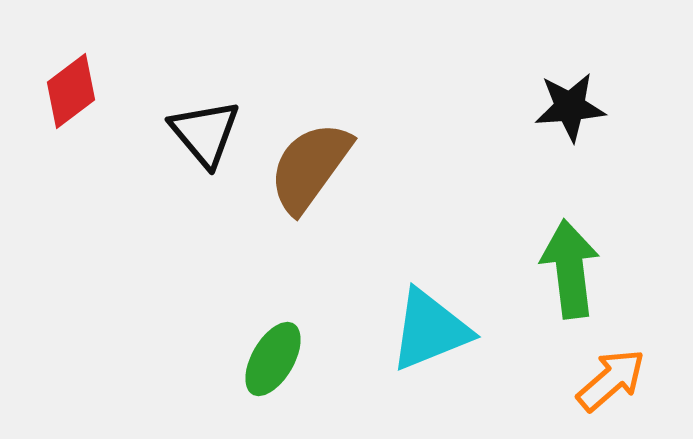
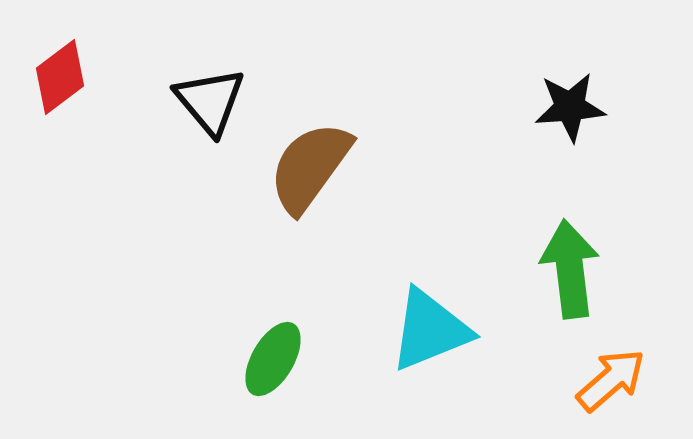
red diamond: moved 11 px left, 14 px up
black triangle: moved 5 px right, 32 px up
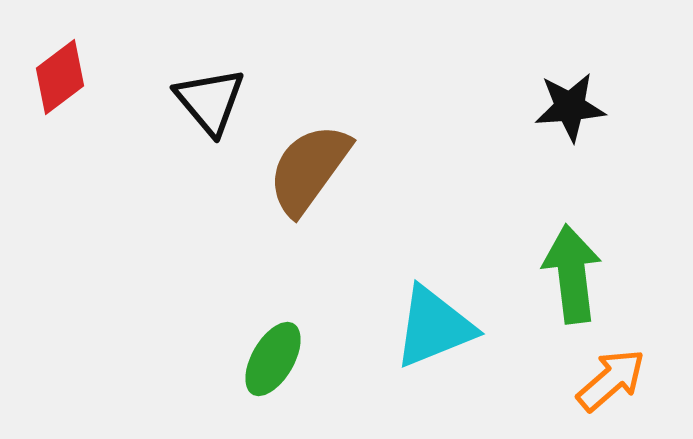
brown semicircle: moved 1 px left, 2 px down
green arrow: moved 2 px right, 5 px down
cyan triangle: moved 4 px right, 3 px up
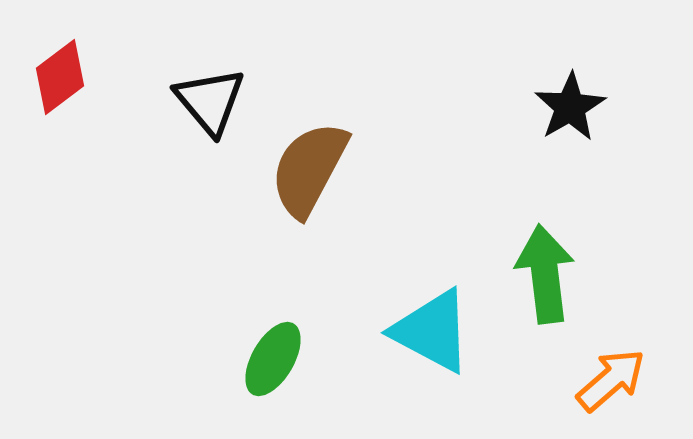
black star: rotated 26 degrees counterclockwise
brown semicircle: rotated 8 degrees counterclockwise
green arrow: moved 27 px left
cyan triangle: moved 2 px left, 4 px down; rotated 50 degrees clockwise
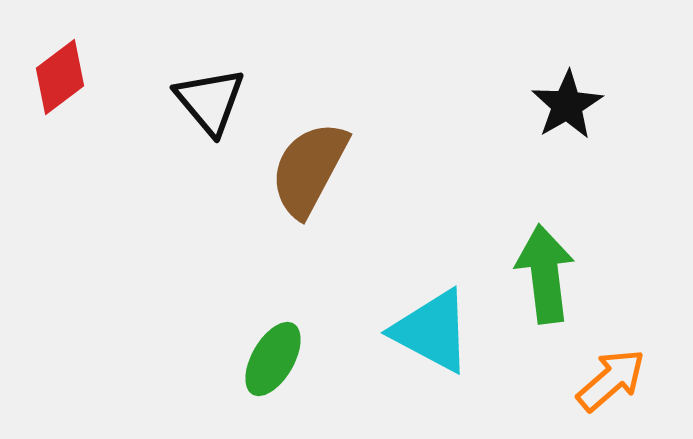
black star: moved 3 px left, 2 px up
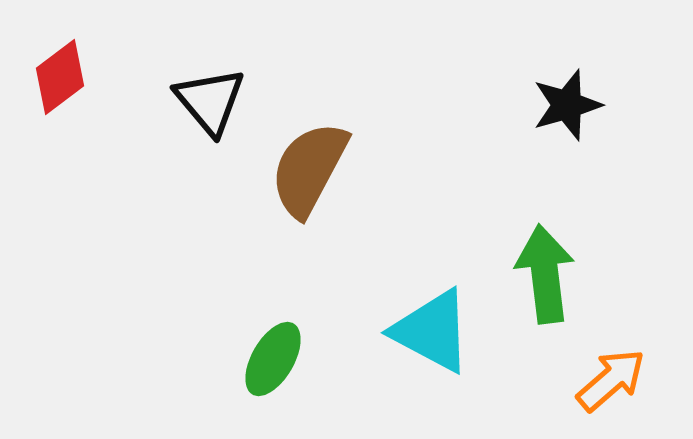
black star: rotated 14 degrees clockwise
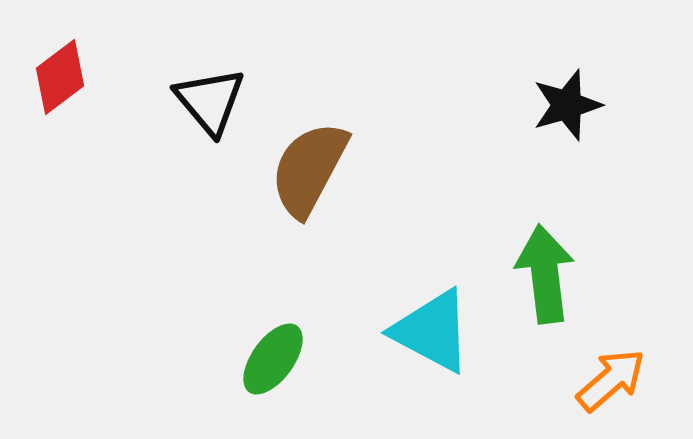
green ellipse: rotated 6 degrees clockwise
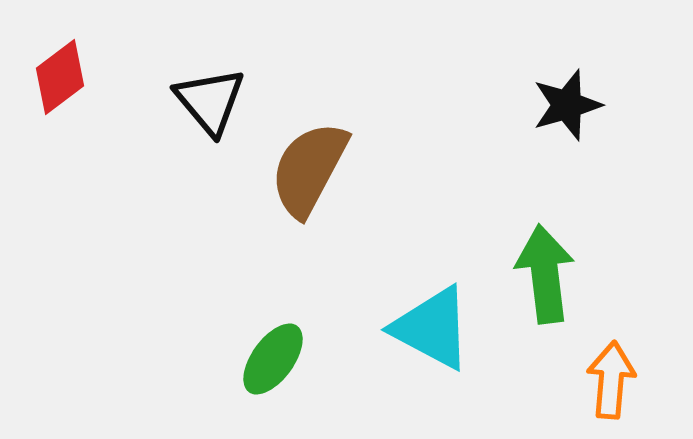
cyan triangle: moved 3 px up
orange arrow: rotated 44 degrees counterclockwise
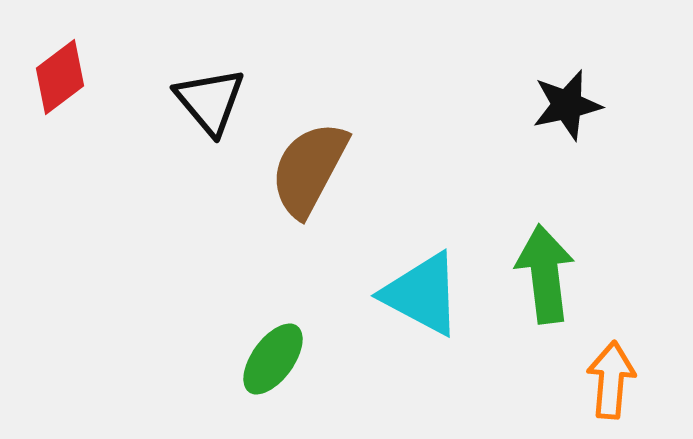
black star: rotated 4 degrees clockwise
cyan triangle: moved 10 px left, 34 px up
